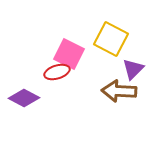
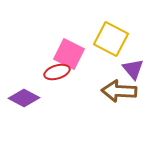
purple triangle: rotated 25 degrees counterclockwise
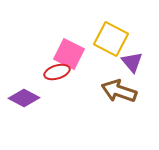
purple triangle: moved 1 px left, 7 px up
brown arrow: rotated 16 degrees clockwise
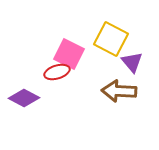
brown arrow: rotated 16 degrees counterclockwise
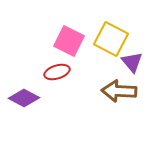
pink square: moved 13 px up
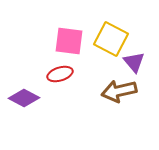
pink square: rotated 20 degrees counterclockwise
purple triangle: moved 2 px right
red ellipse: moved 3 px right, 2 px down
brown arrow: rotated 16 degrees counterclockwise
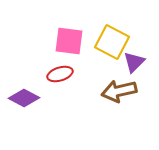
yellow square: moved 1 px right, 3 px down
purple triangle: rotated 25 degrees clockwise
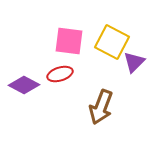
brown arrow: moved 18 px left, 16 px down; rotated 56 degrees counterclockwise
purple diamond: moved 13 px up
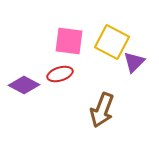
brown arrow: moved 1 px right, 3 px down
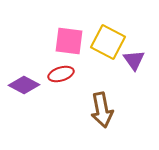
yellow square: moved 4 px left
purple triangle: moved 2 px up; rotated 20 degrees counterclockwise
red ellipse: moved 1 px right
brown arrow: rotated 32 degrees counterclockwise
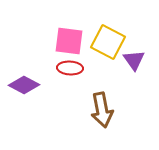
red ellipse: moved 9 px right, 6 px up; rotated 20 degrees clockwise
